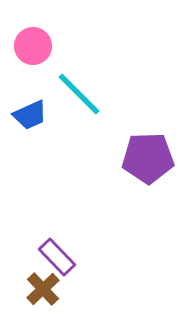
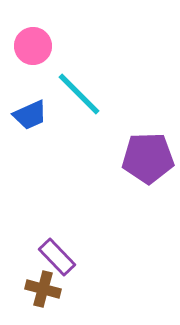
brown cross: rotated 32 degrees counterclockwise
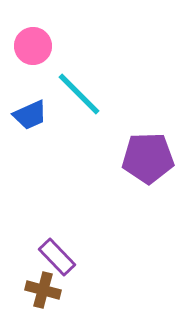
brown cross: moved 1 px down
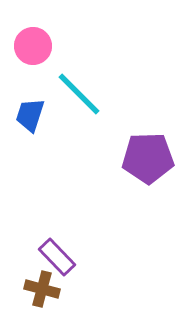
blue trapezoid: rotated 132 degrees clockwise
brown cross: moved 1 px left, 1 px up
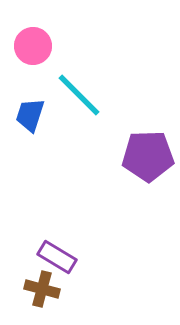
cyan line: moved 1 px down
purple pentagon: moved 2 px up
purple rectangle: rotated 15 degrees counterclockwise
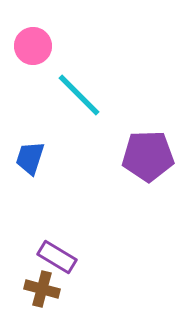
blue trapezoid: moved 43 px down
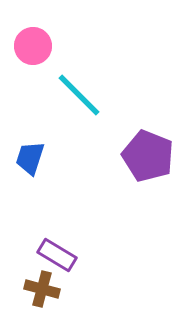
purple pentagon: rotated 24 degrees clockwise
purple rectangle: moved 2 px up
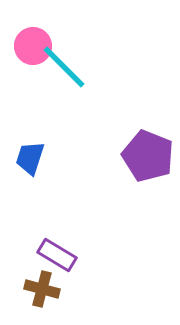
cyan line: moved 15 px left, 28 px up
